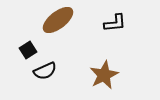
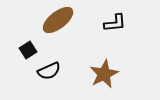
black semicircle: moved 4 px right
brown star: moved 1 px up
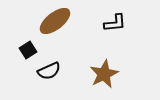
brown ellipse: moved 3 px left, 1 px down
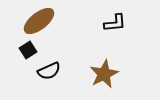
brown ellipse: moved 16 px left
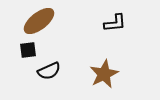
black square: rotated 24 degrees clockwise
